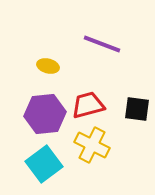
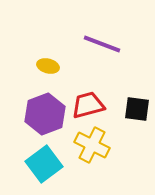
purple hexagon: rotated 15 degrees counterclockwise
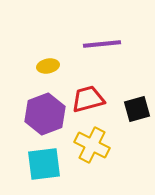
purple line: rotated 27 degrees counterclockwise
yellow ellipse: rotated 25 degrees counterclockwise
red trapezoid: moved 6 px up
black square: rotated 24 degrees counterclockwise
cyan square: rotated 30 degrees clockwise
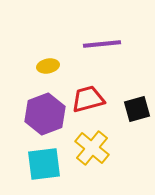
yellow cross: moved 3 px down; rotated 12 degrees clockwise
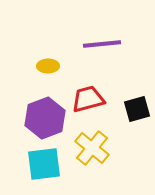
yellow ellipse: rotated 10 degrees clockwise
purple hexagon: moved 4 px down
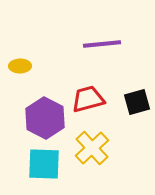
yellow ellipse: moved 28 px left
black square: moved 7 px up
purple hexagon: rotated 12 degrees counterclockwise
yellow cross: rotated 8 degrees clockwise
cyan square: rotated 9 degrees clockwise
